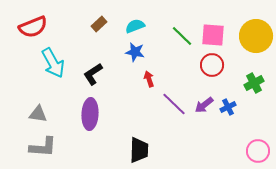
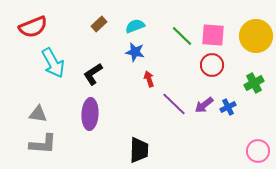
gray L-shape: moved 3 px up
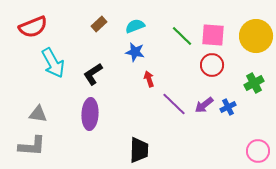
gray L-shape: moved 11 px left, 2 px down
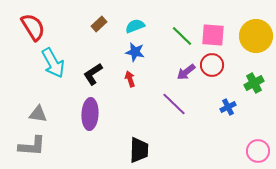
red semicircle: rotated 100 degrees counterclockwise
red arrow: moved 19 px left
purple arrow: moved 18 px left, 33 px up
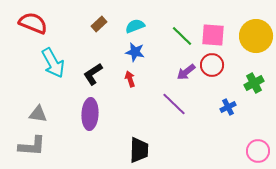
red semicircle: moved 4 px up; rotated 36 degrees counterclockwise
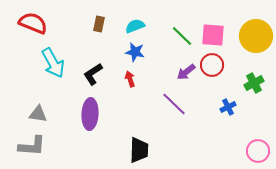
brown rectangle: rotated 35 degrees counterclockwise
